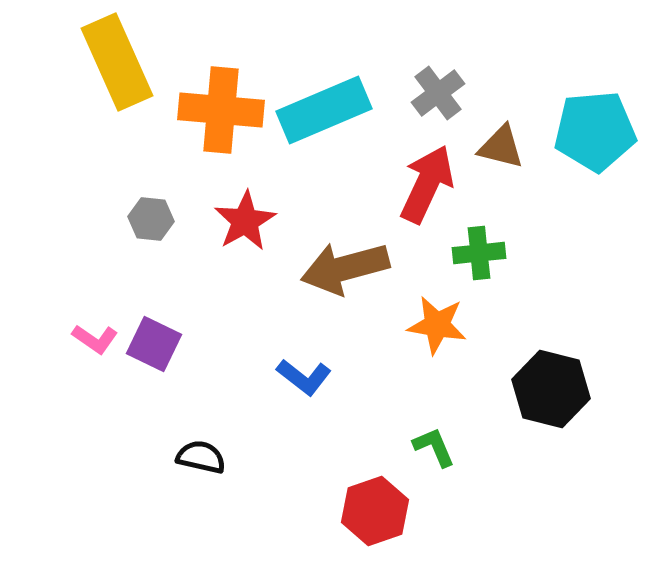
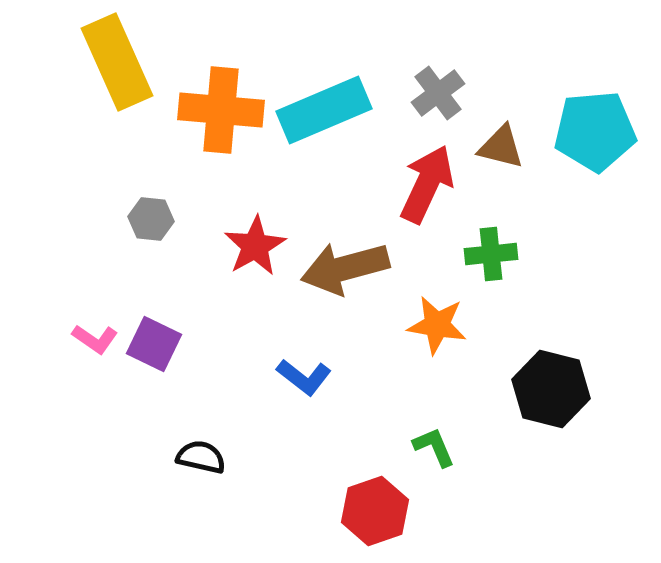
red star: moved 10 px right, 25 px down
green cross: moved 12 px right, 1 px down
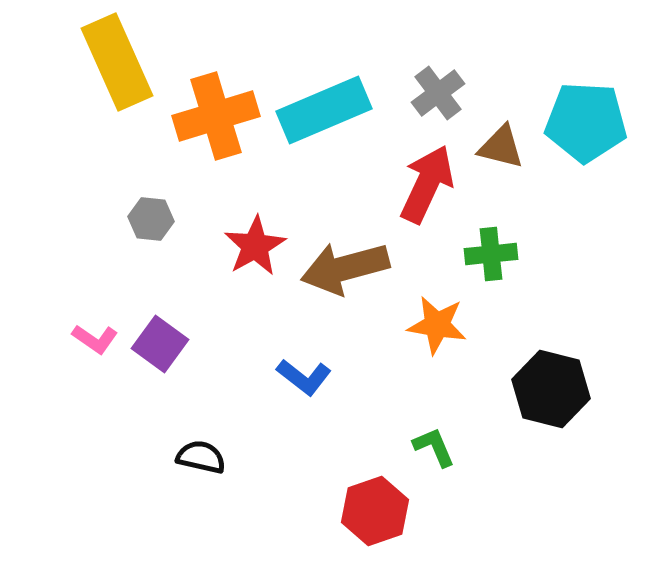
orange cross: moved 5 px left, 6 px down; rotated 22 degrees counterclockwise
cyan pentagon: moved 9 px left, 9 px up; rotated 8 degrees clockwise
purple square: moved 6 px right; rotated 10 degrees clockwise
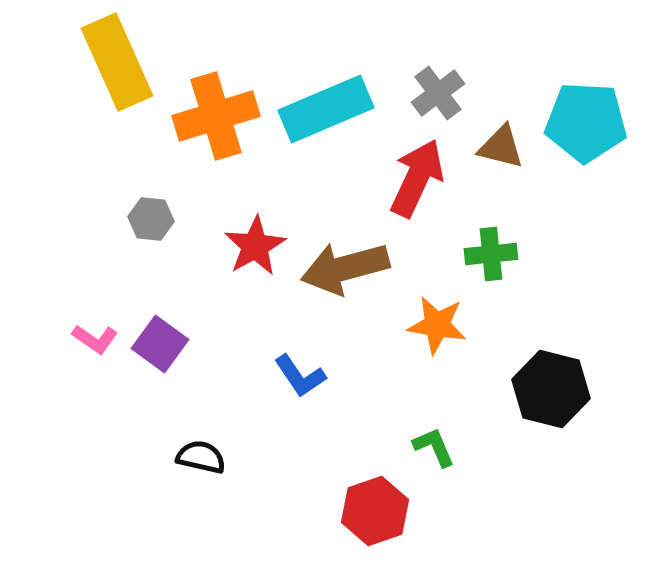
cyan rectangle: moved 2 px right, 1 px up
red arrow: moved 10 px left, 6 px up
blue L-shape: moved 4 px left, 1 px up; rotated 18 degrees clockwise
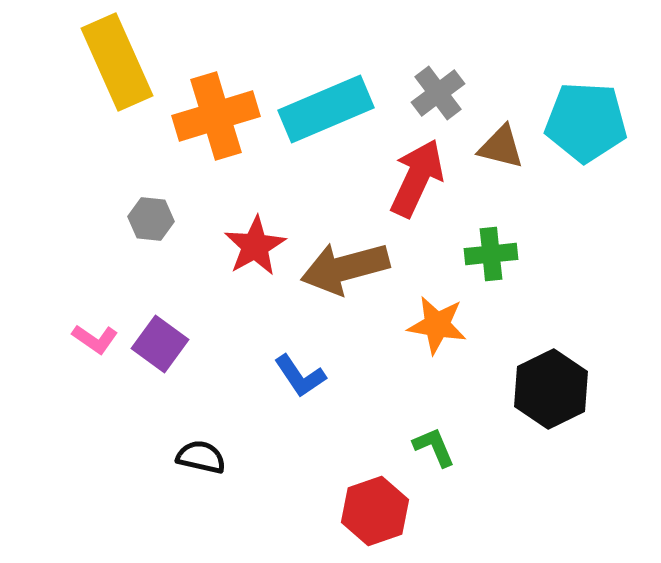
black hexagon: rotated 20 degrees clockwise
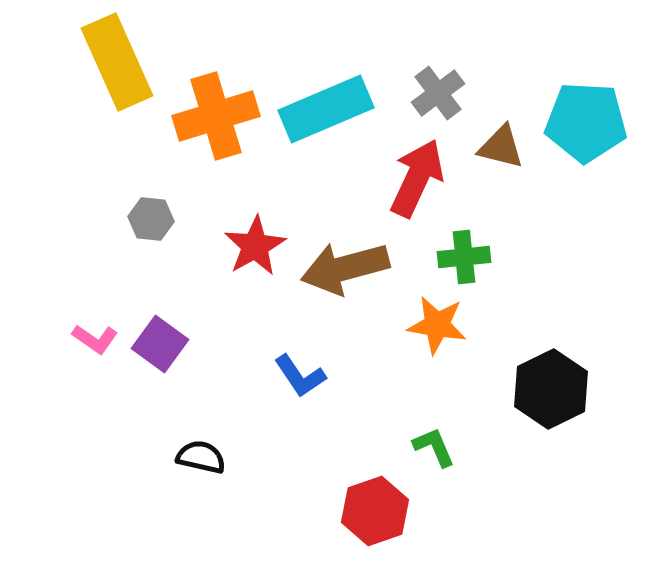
green cross: moved 27 px left, 3 px down
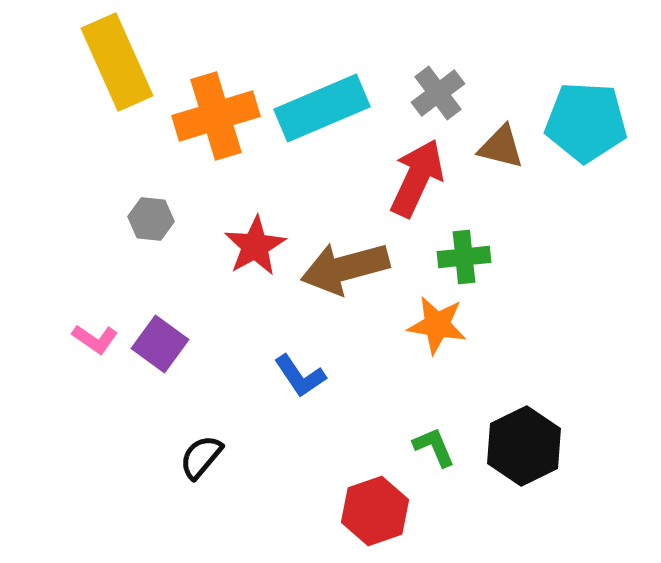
cyan rectangle: moved 4 px left, 1 px up
black hexagon: moved 27 px left, 57 px down
black semicircle: rotated 63 degrees counterclockwise
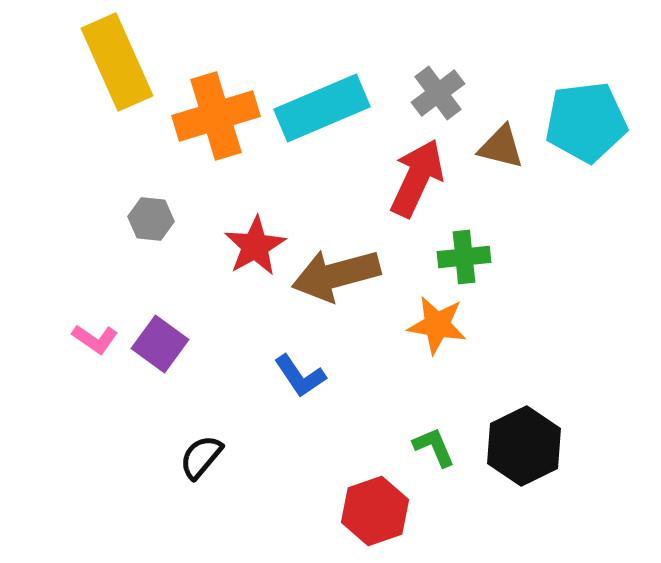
cyan pentagon: rotated 10 degrees counterclockwise
brown arrow: moved 9 px left, 7 px down
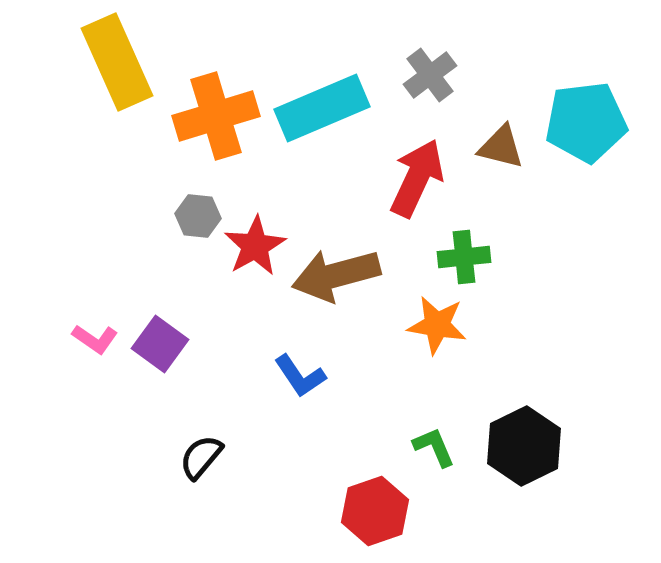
gray cross: moved 8 px left, 18 px up
gray hexagon: moved 47 px right, 3 px up
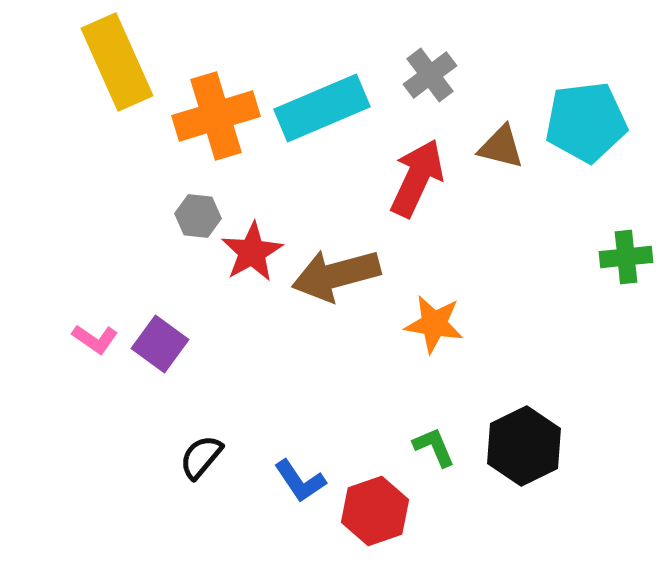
red star: moved 3 px left, 6 px down
green cross: moved 162 px right
orange star: moved 3 px left, 1 px up
blue L-shape: moved 105 px down
